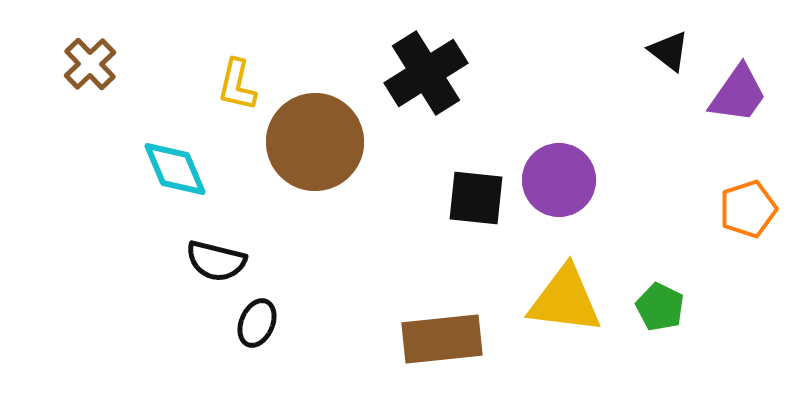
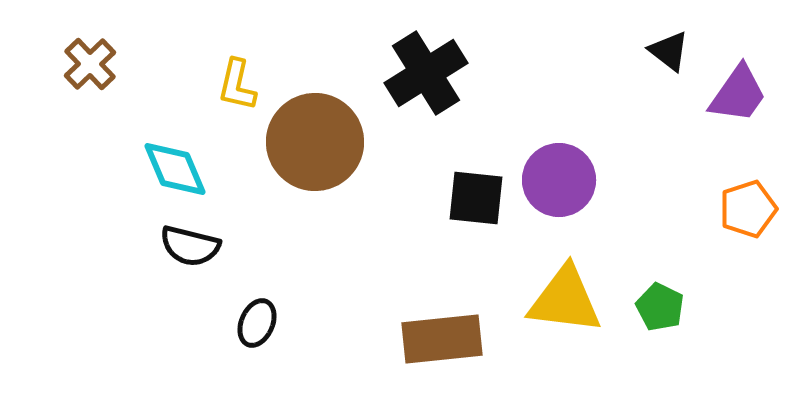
black semicircle: moved 26 px left, 15 px up
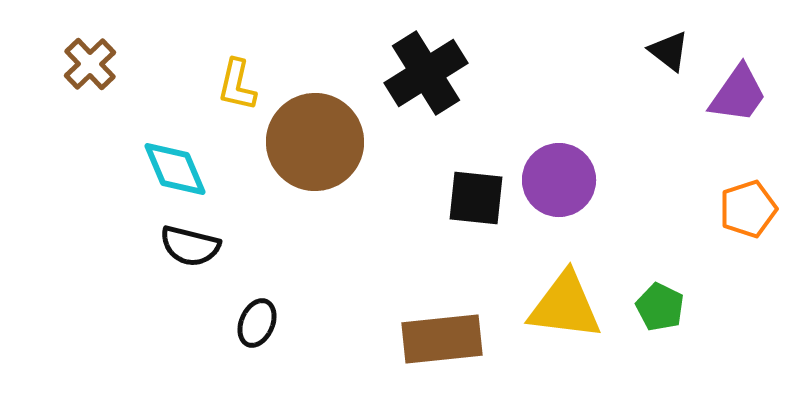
yellow triangle: moved 6 px down
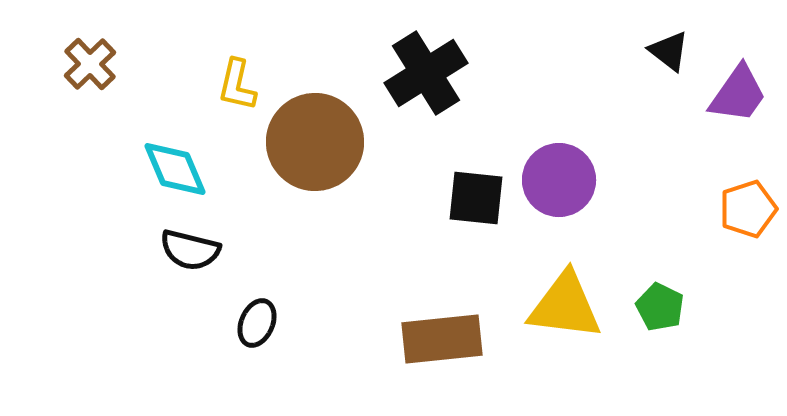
black semicircle: moved 4 px down
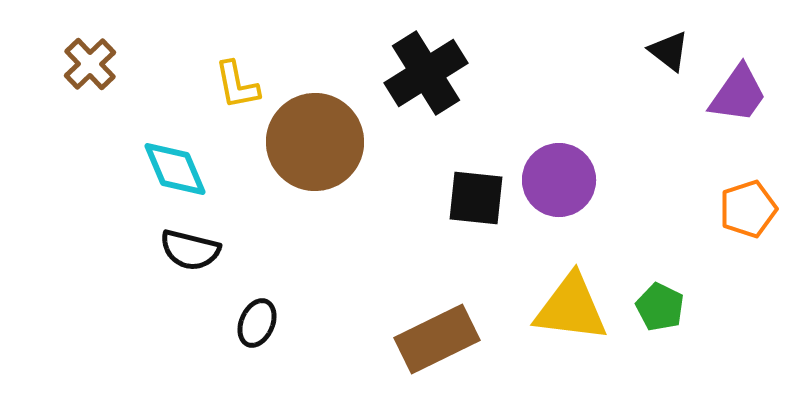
yellow L-shape: rotated 24 degrees counterclockwise
yellow triangle: moved 6 px right, 2 px down
brown rectangle: moved 5 px left; rotated 20 degrees counterclockwise
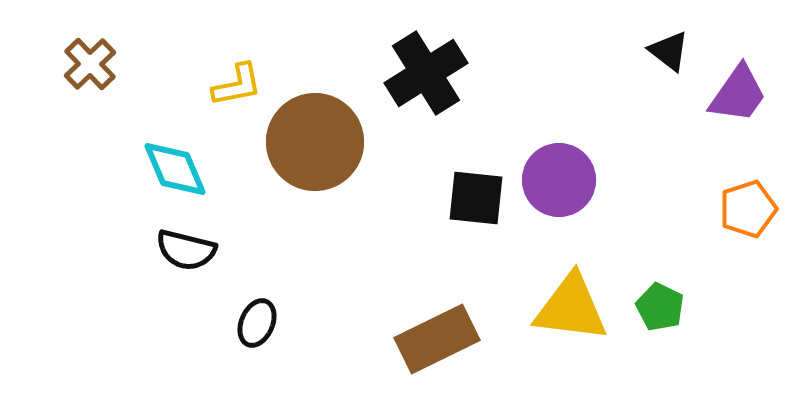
yellow L-shape: rotated 90 degrees counterclockwise
black semicircle: moved 4 px left
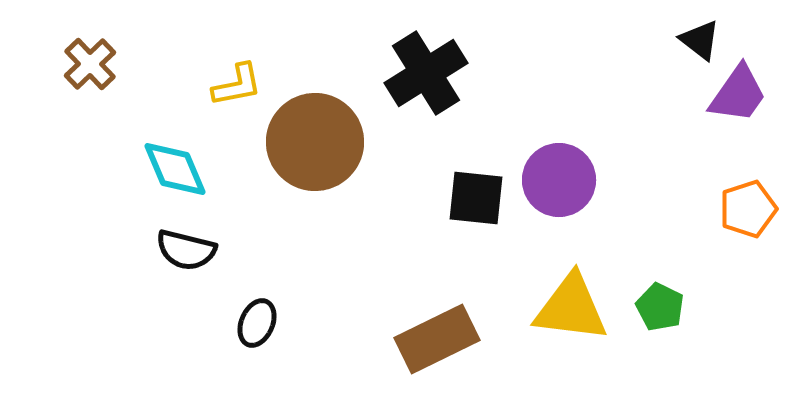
black triangle: moved 31 px right, 11 px up
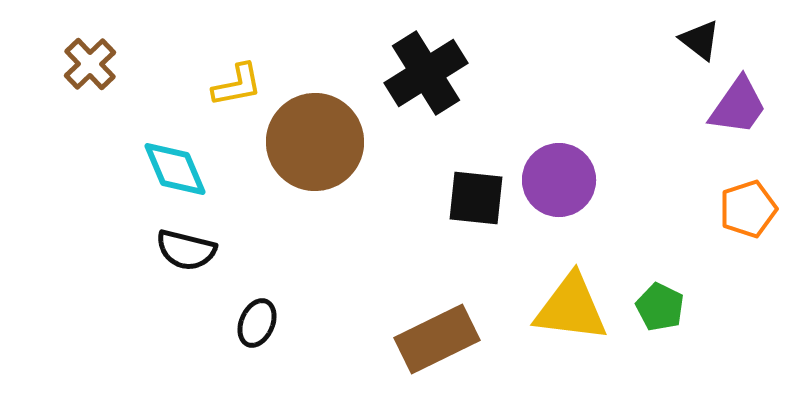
purple trapezoid: moved 12 px down
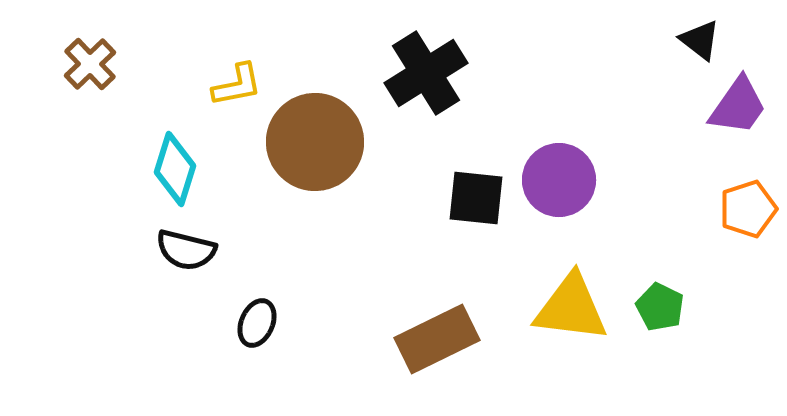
cyan diamond: rotated 40 degrees clockwise
